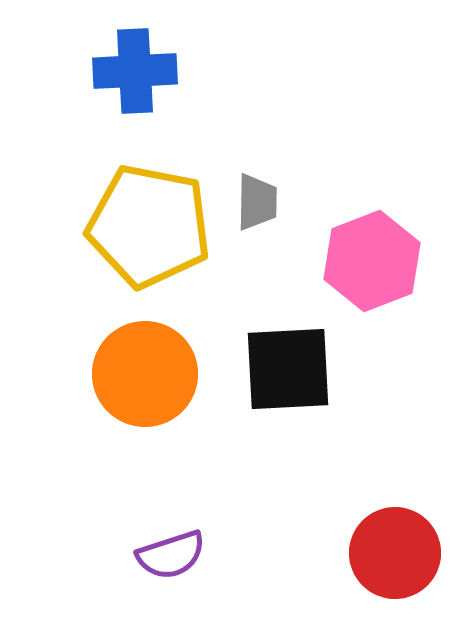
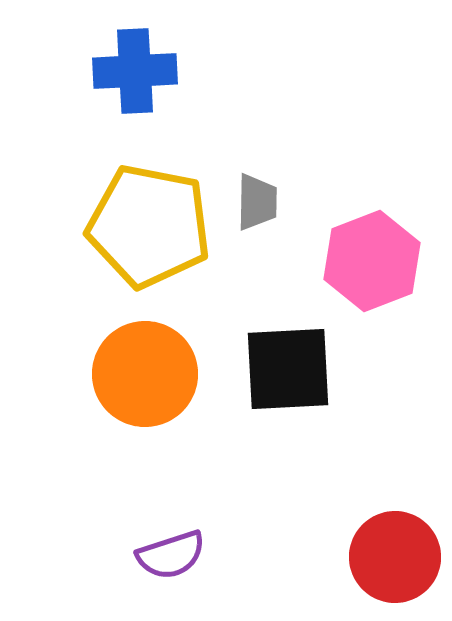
red circle: moved 4 px down
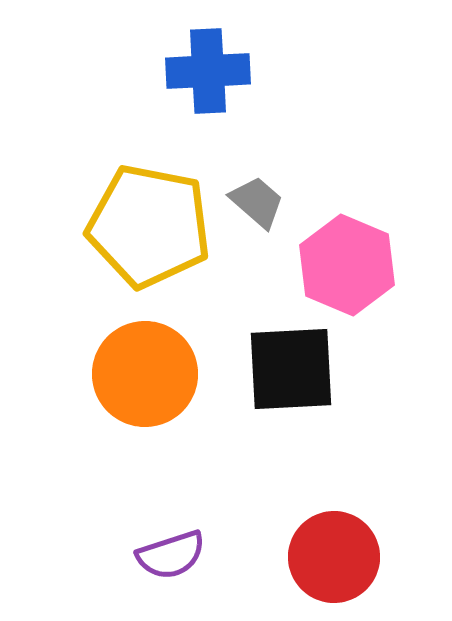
blue cross: moved 73 px right
gray trapezoid: rotated 50 degrees counterclockwise
pink hexagon: moved 25 px left, 4 px down; rotated 16 degrees counterclockwise
black square: moved 3 px right
red circle: moved 61 px left
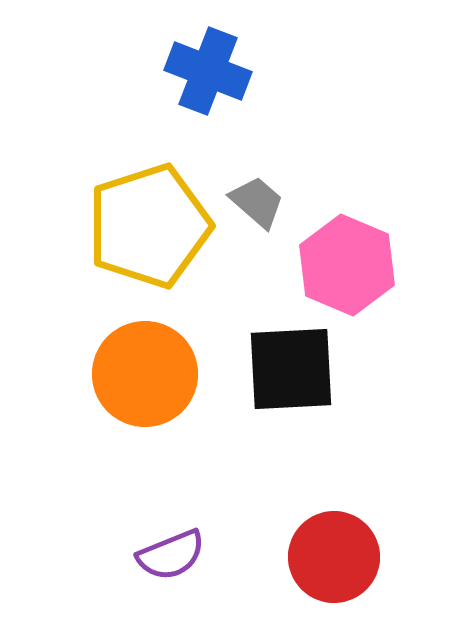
blue cross: rotated 24 degrees clockwise
yellow pentagon: rotated 29 degrees counterclockwise
purple semicircle: rotated 4 degrees counterclockwise
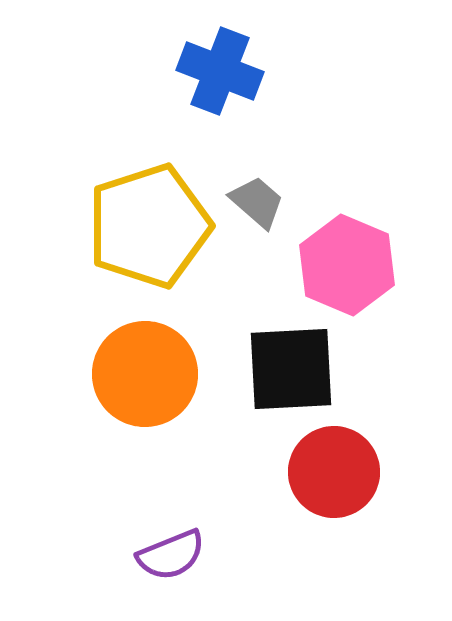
blue cross: moved 12 px right
red circle: moved 85 px up
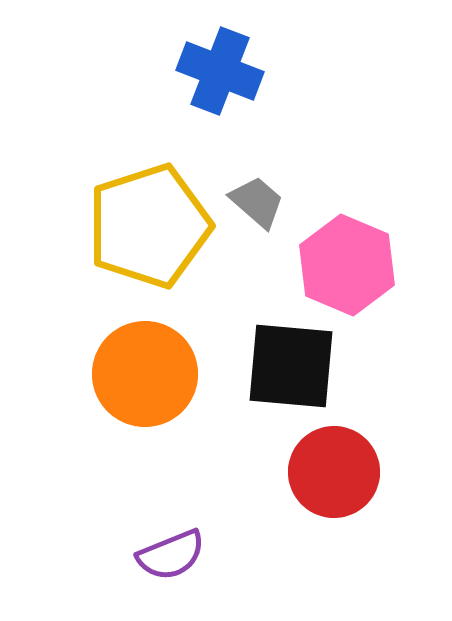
black square: moved 3 px up; rotated 8 degrees clockwise
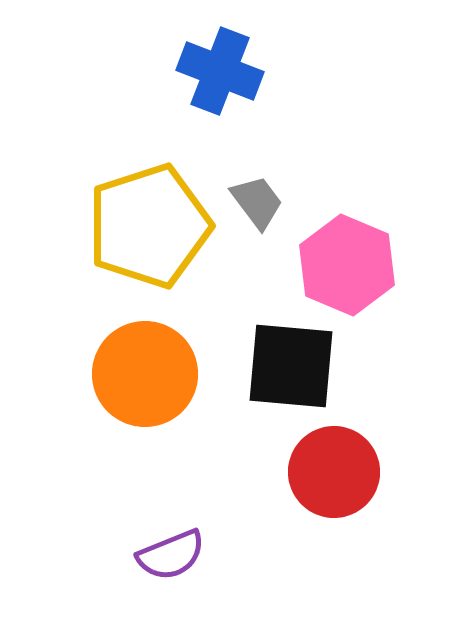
gray trapezoid: rotated 12 degrees clockwise
